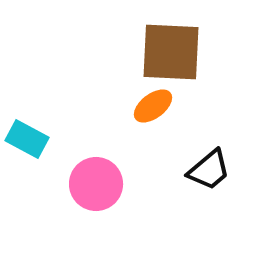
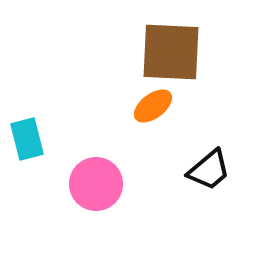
cyan rectangle: rotated 48 degrees clockwise
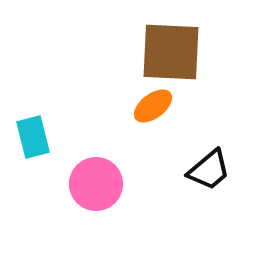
cyan rectangle: moved 6 px right, 2 px up
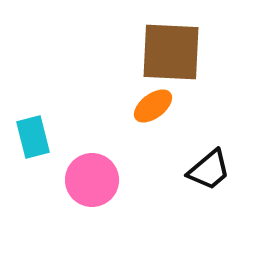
pink circle: moved 4 px left, 4 px up
